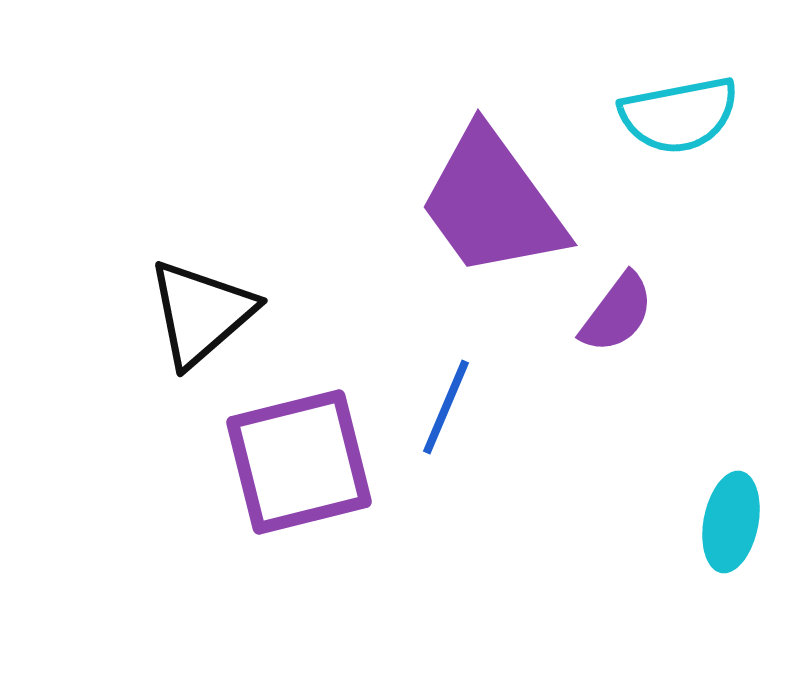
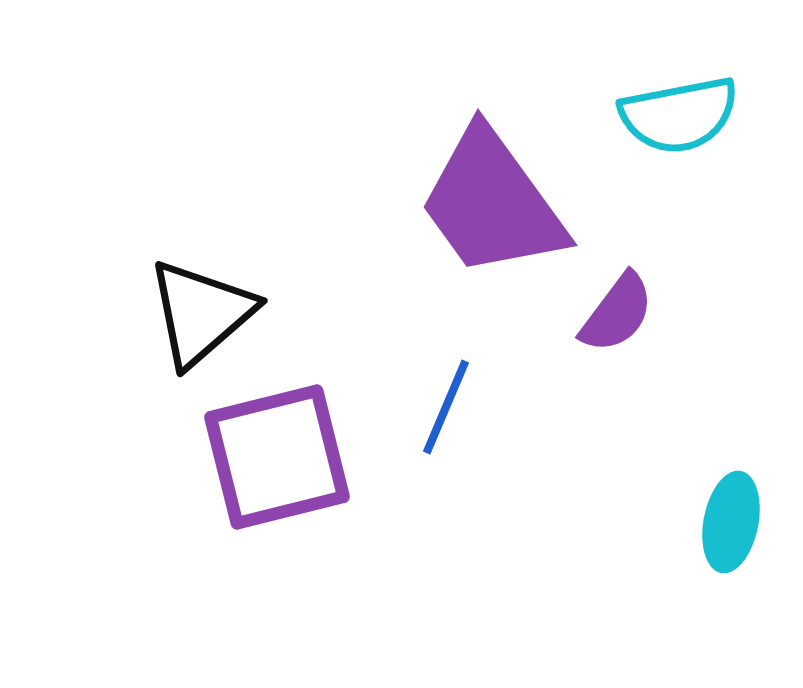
purple square: moved 22 px left, 5 px up
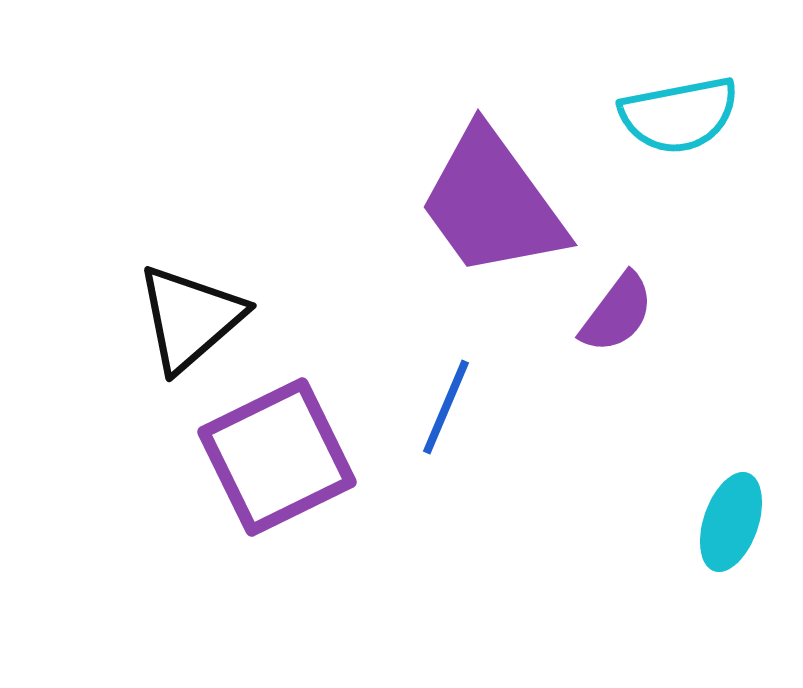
black triangle: moved 11 px left, 5 px down
purple square: rotated 12 degrees counterclockwise
cyan ellipse: rotated 8 degrees clockwise
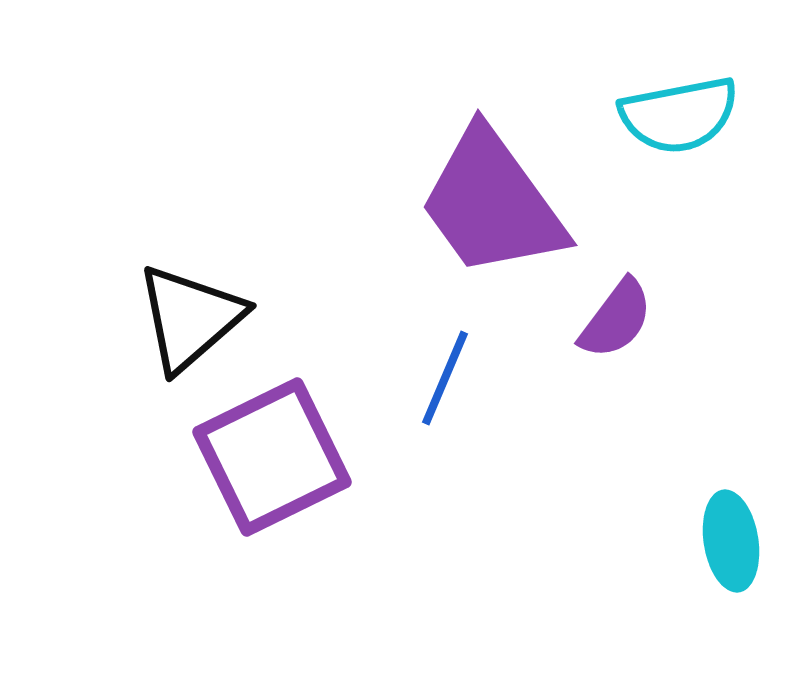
purple semicircle: moved 1 px left, 6 px down
blue line: moved 1 px left, 29 px up
purple square: moved 5 px left
cyan ellipse: moved 19 px down; rotated 28 degrees counterclockwise
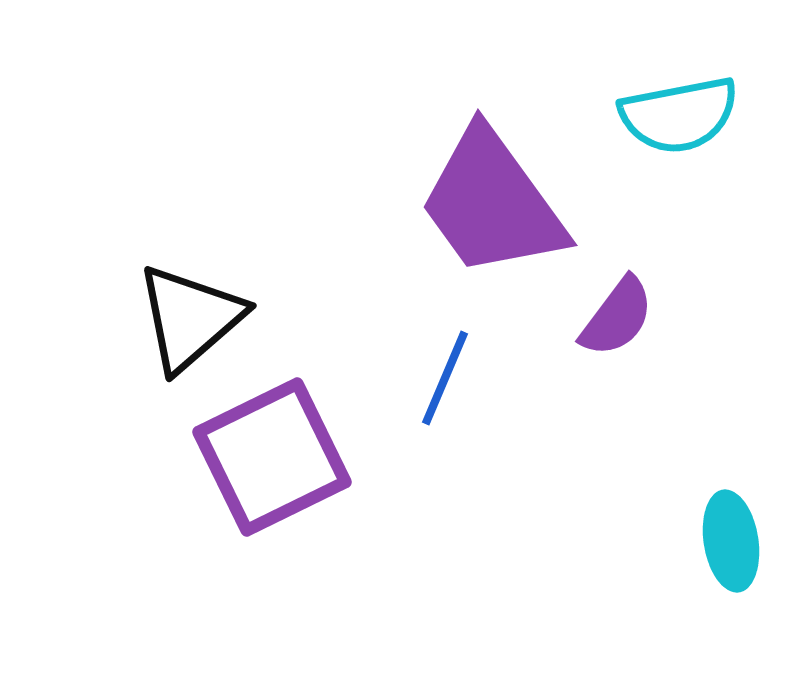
purple semicircle: moved 1 px right, 2 px up
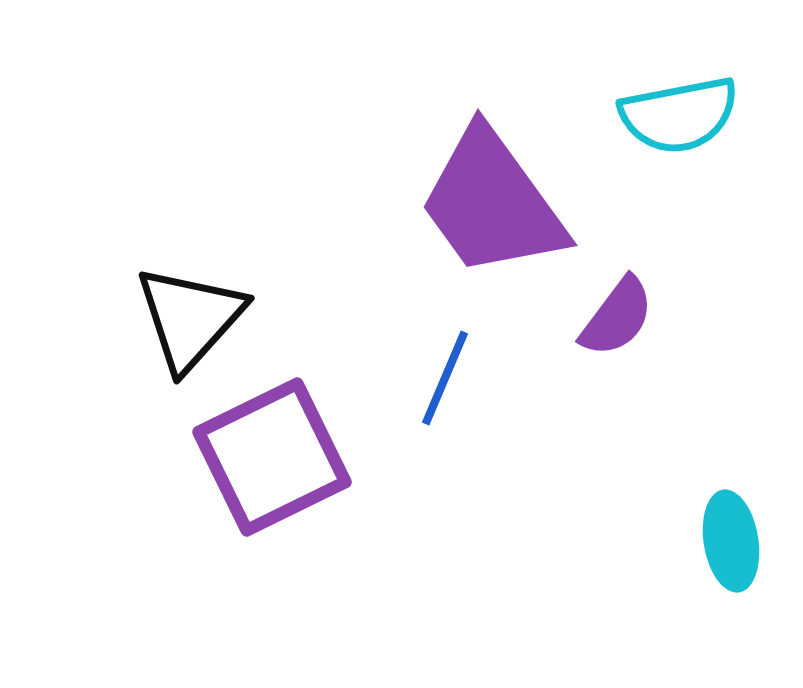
black triangle: rotated 7 degrees counterclockwise
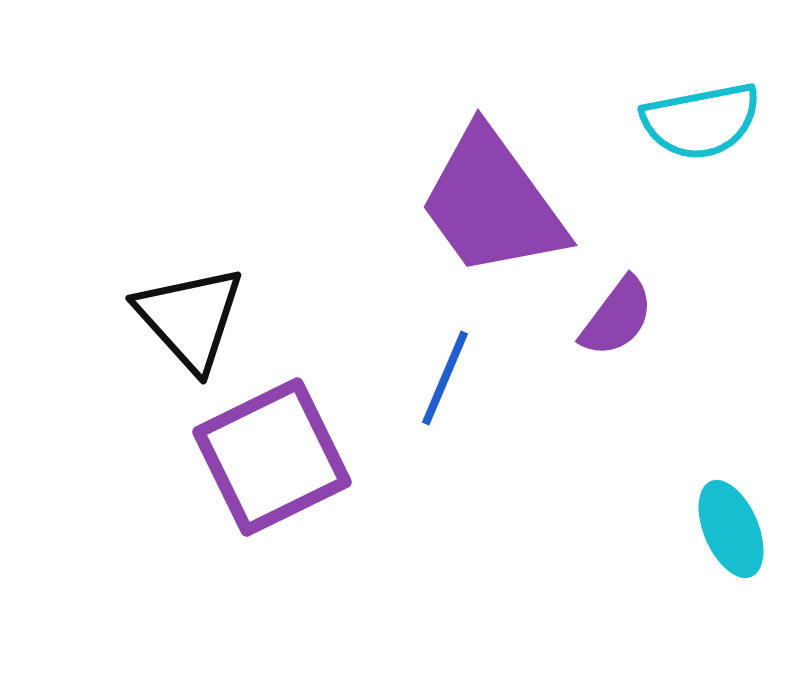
cyan semicircle: moved 22 px right, 6 px down
black triangle: rotated 24 degrees counterclockwise
cyan ellipse: moved 12 px up; rotated 14 degrees counterclockwise
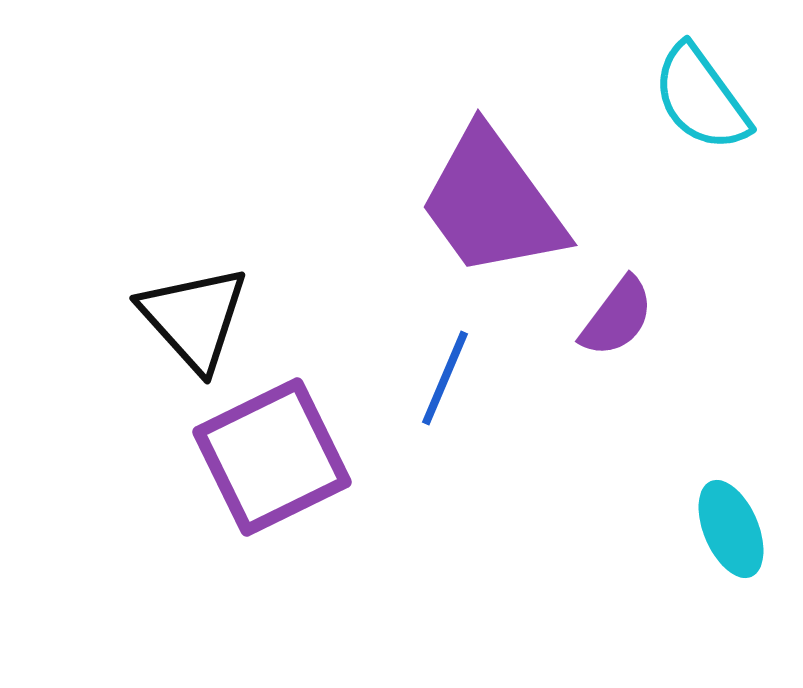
cyan semicircle: moved 23 px up; rotated 65 degrees clockwise
black triangle: moved 4 px right
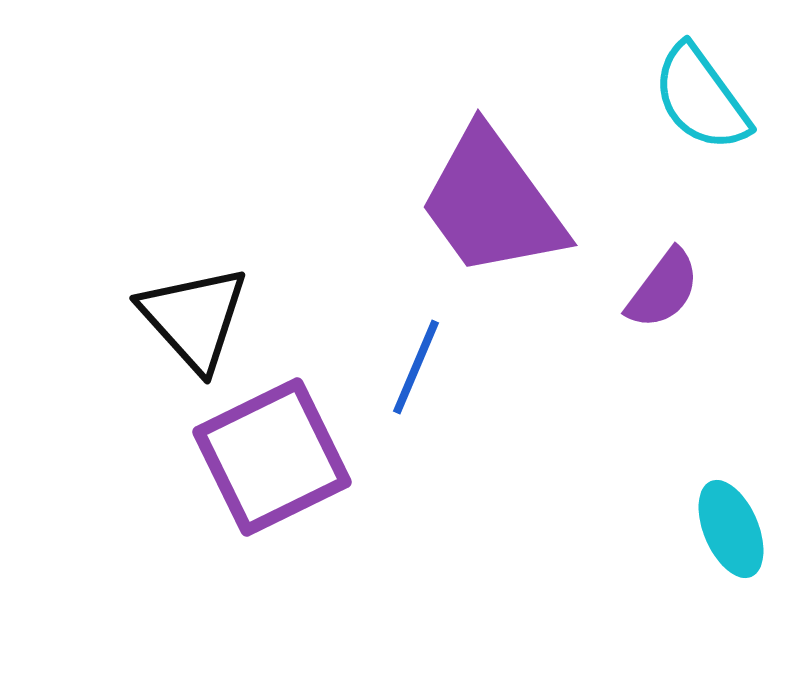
purple semicircle: moved 46 px right, 28 px up
blue line: moved 29 px left, 11 px up
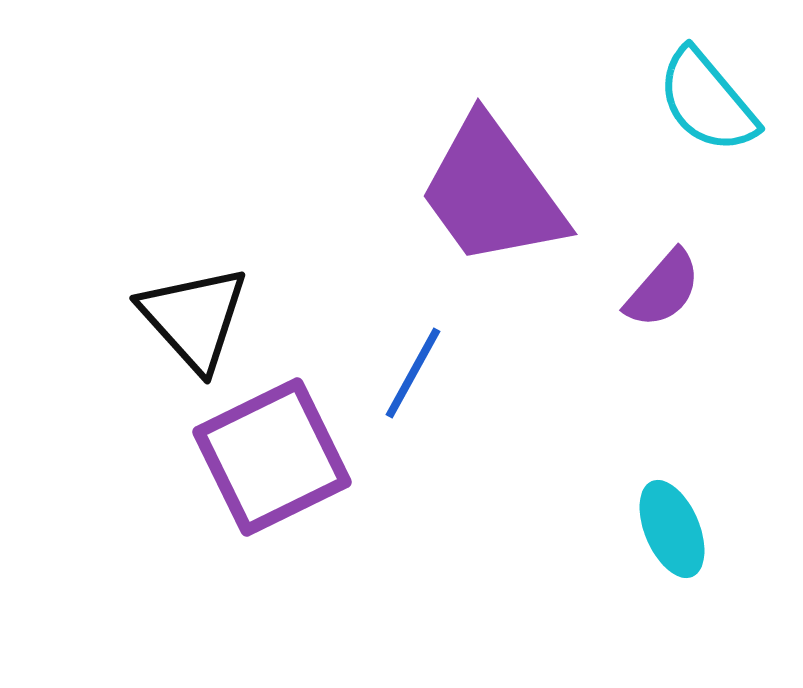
cyan semicircle: moved 6 px right, 3 px down; rotated 4 degrees counterclockwise
purple trapezoid: moved 11 px up
purple semicircle: rotated 4 degrees clockwise
blue line: moved 3 px left, 6 px down; rotated 6 degrees clockwise
cyan ellipse: moved 59 px left
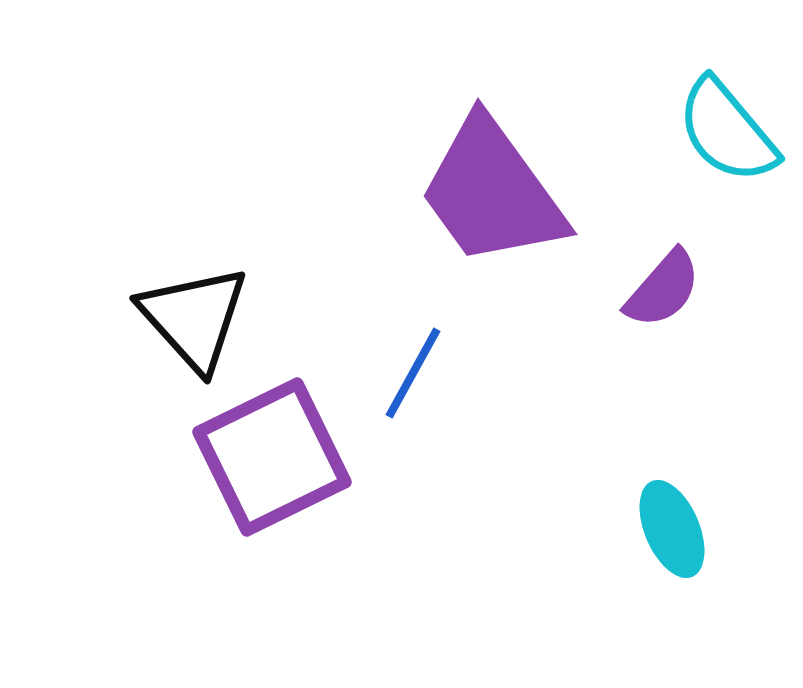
cyan semicircle: moved 20 px right, 30 px down
